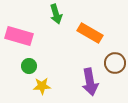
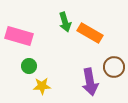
green arrow: moved 9 px right, 8 px down
brown circle: moved 1 px left, 4 px down
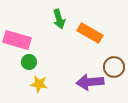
green arrow: moved 6 px left, 3 px up
pink rectangle: moved 2 px left, 4 px down
green circle: moved 4 px up
purple arrow: rotated 96 degrees clockwise
yellow star: moved 3 px left, 2 px up; rotated 12 degrees clockwise
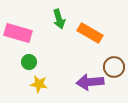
pink rectangle: moved 1 px right, 7 px up
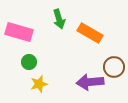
pink rectangle: moved 1 px right, 1 px up
yellow star: rotated 24 degrees counterclockwise
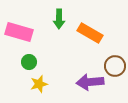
green arrow: rotated 18 degrees clockwise
brown circle: moved 1 px right, 1 px up
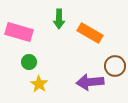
yellow star: rotated 24 degrees counterclockwise
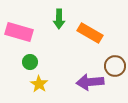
green circle: moved 1 px right
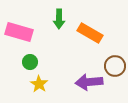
purple arrow: moved 1 px left
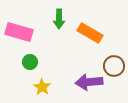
brown circle: moved 1 px left
yellow star: moved 3 px right, 3 px down
